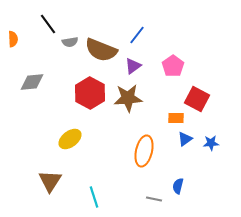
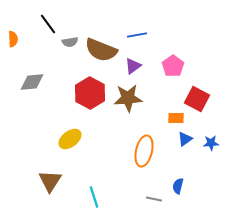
blue line: rotated 42 degrees clockwise
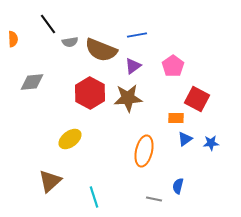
brown triangle: rotated 15 degrees clockwise
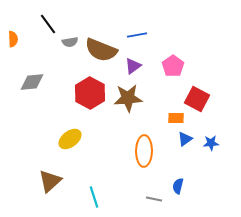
orange ellipse: rotated 12 degrees counterclockwise
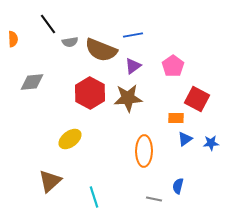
blue line: moved 4 px left
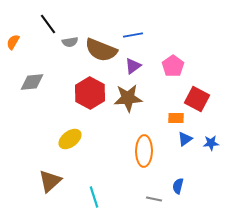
orange semicircle: moved 3 px down; rotated 147 degrees counterclockwise
